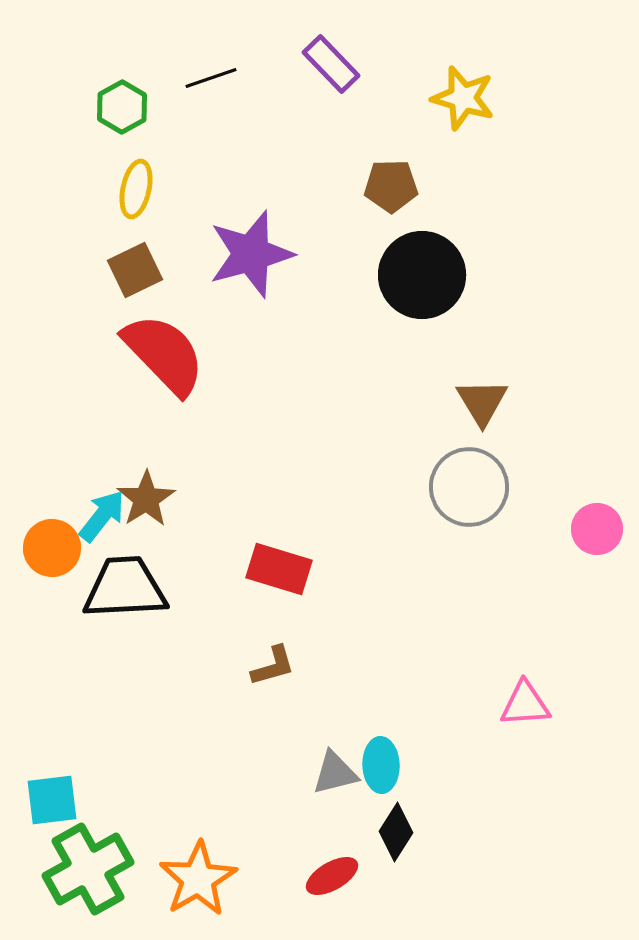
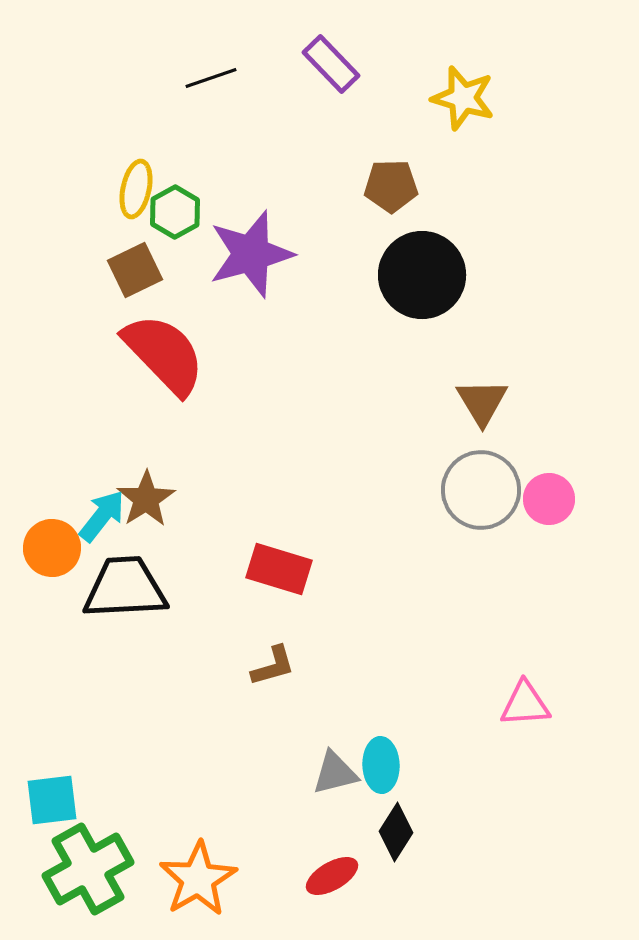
green hexagon: moved 53 px right, 105 px down
gray circle: moved 12 px right, 3 px down
pink circle: moved 48 px left, 30 px up
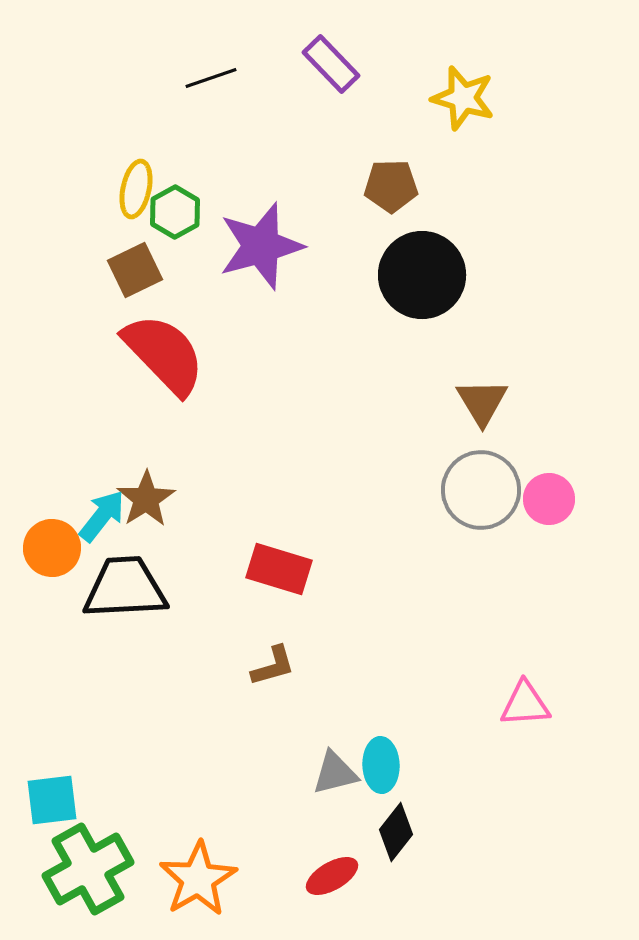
purple star: moved 10 px right, 8 px up
black diamond: rotated 6 degrees clockwise
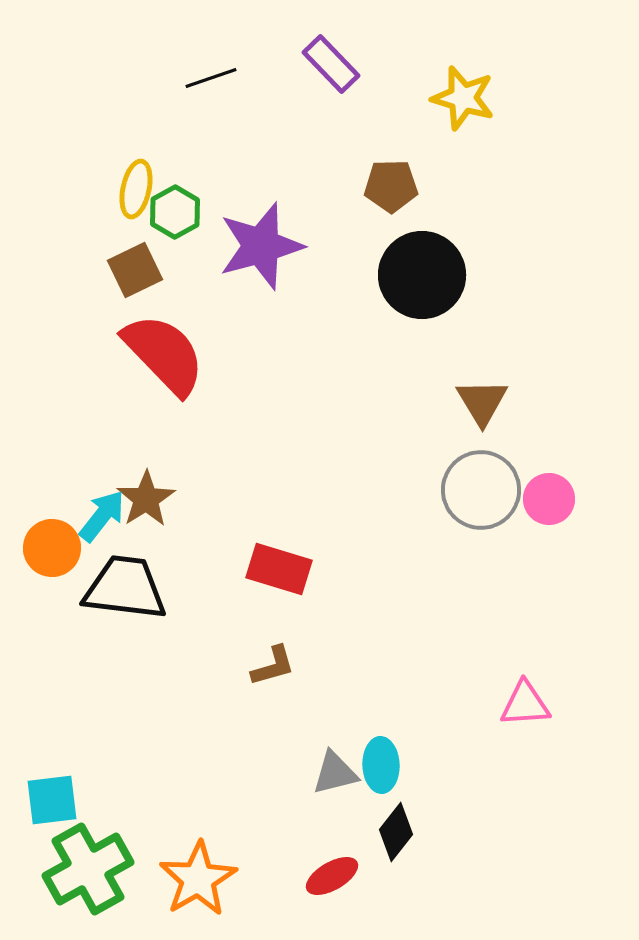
black trapezoid: rotated 10 degrees clockwise
